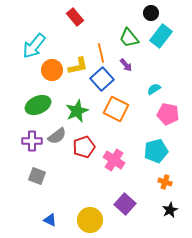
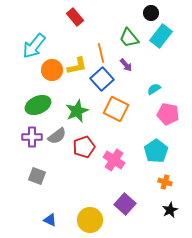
yellow L-shape: moved 1 px left
purple cross: moved 4 px up
cyan pentagon: rotated 20 degrees counterclockwise
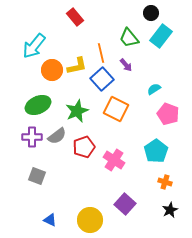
pink pentagon: rotated 10 degrees clockwise
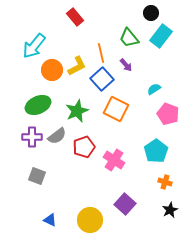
yellow L-shape: rotated 15 degrees counterclockwise
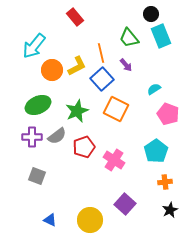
black circle: moved 1 px down
cyan rectangle: rotated 60 degrees counterclockwise
orange cross: rotated 24 degrees counterclockwise
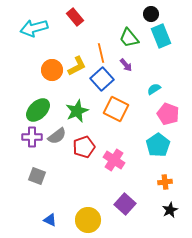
cyan arrow: moved 18 px up; rotated 36 degrees clockwise
green ellipse: moved 5 px down; rotated 20 degrees counterclockwise
cyan pentagon: moved 2 px right, 6 px up
yellow circle: moved 2 px left
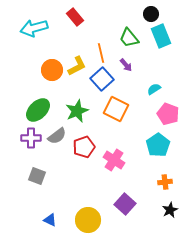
purple cross: moved 1 px left, 1 px down
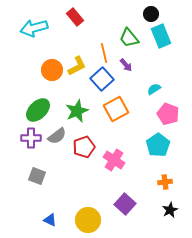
orange line: moved 3 px right
orange square: rotated 35 degrees clockwise
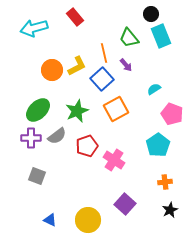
pink pentagon: moved 4 px right
red pentagon: moved 3 px right, 1 px up
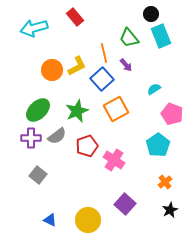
gray square: moved 1 px right, 1 px up; rotated 18 degrees clockwise
orange cross: rotated 32 degrees counterclockwise
